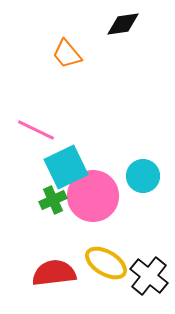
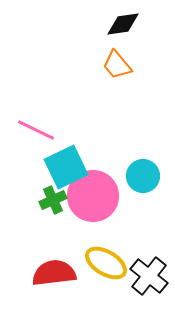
orange trapezoid: moved 50 px right, 11 px down
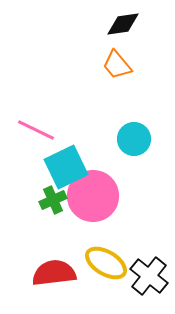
cyan circle: moved 9 px left, 37 px up
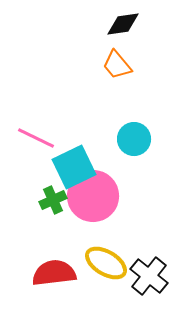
pink line: moved 8 px down
cyan square: moved 8 px right
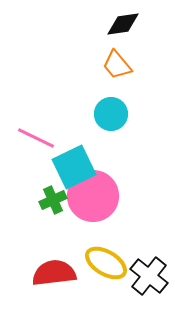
cyan circle: moved 23 px left, 25 px up
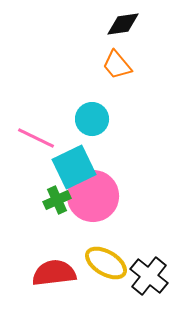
cyan circle: moved 19 px left, 5 px down
green cross: moved 4 px right
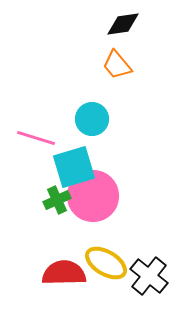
pink line: rotated 9 degrees counterclockwise
cyan square: rotated 9 degrees clockwise
red semicircle: moved 10 px right; rotated 6 degrees clockwise
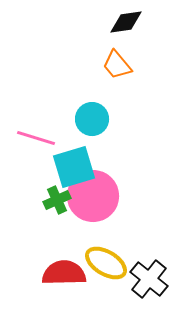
black diamond: moved 3 px right, 2 px up
black cross: moved 3 px down
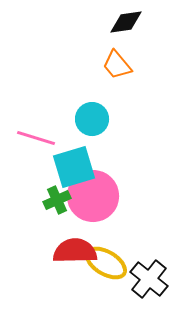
red semicircle: moved 11 px right, 22 px up
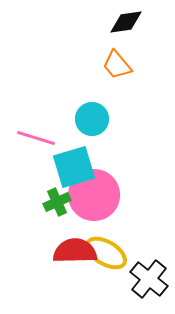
pink circle: moved 1 px right, 1 px up
green cross: moved 2 px down
yellow ellipse: moved 10 px up
